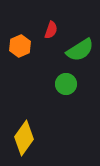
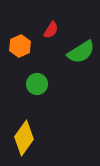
red semicircle: rotated 12 degrees clockwise
green semicircle: moved 1 px right, 2 px down
green circle: moved 29 px left
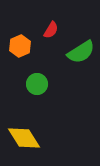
yellow diamond: rotated 68 degrees counterclockwise
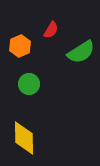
green circle: moved 8 px left
yellow diamond: rotated 32 degrees clockwise
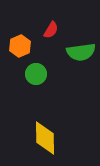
green semicircle: rotated 24 degrees clockwise
green circle: moved 7 px right, 10 px up
yellow diamond: moved 21 px right
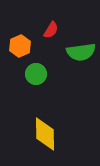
yellow diamond: moved 4 px up
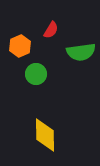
yellow diamond: moved 1 px down
